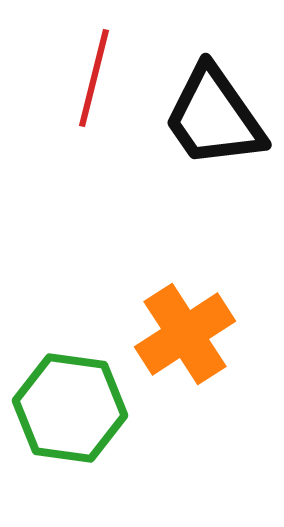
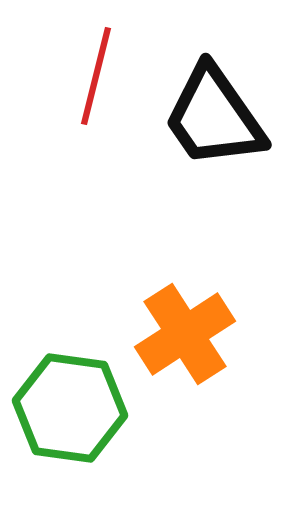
red line: moved 2 px right, 2 px up
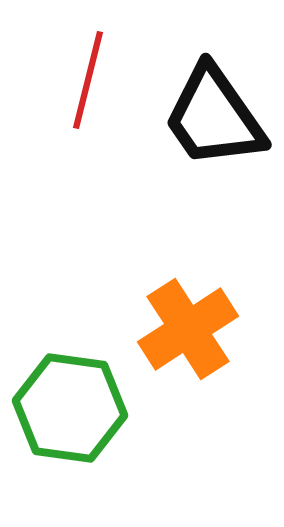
red line: moved 8 px left, 4 px down
orange cross: moved 3 px right, 5 px up
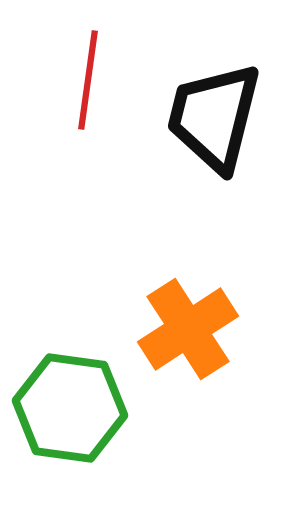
red line: rotated 6 degrees counterclockwise
black trapezoid: rotated 49 degrees clockwise
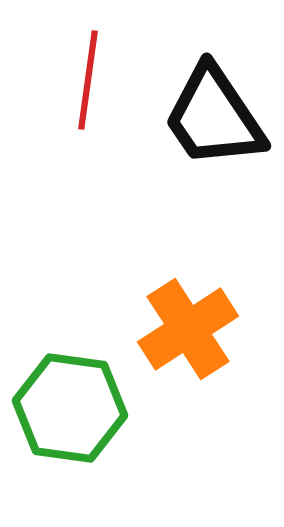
black trapezoid: rotated 48 degrees counterclockwise
